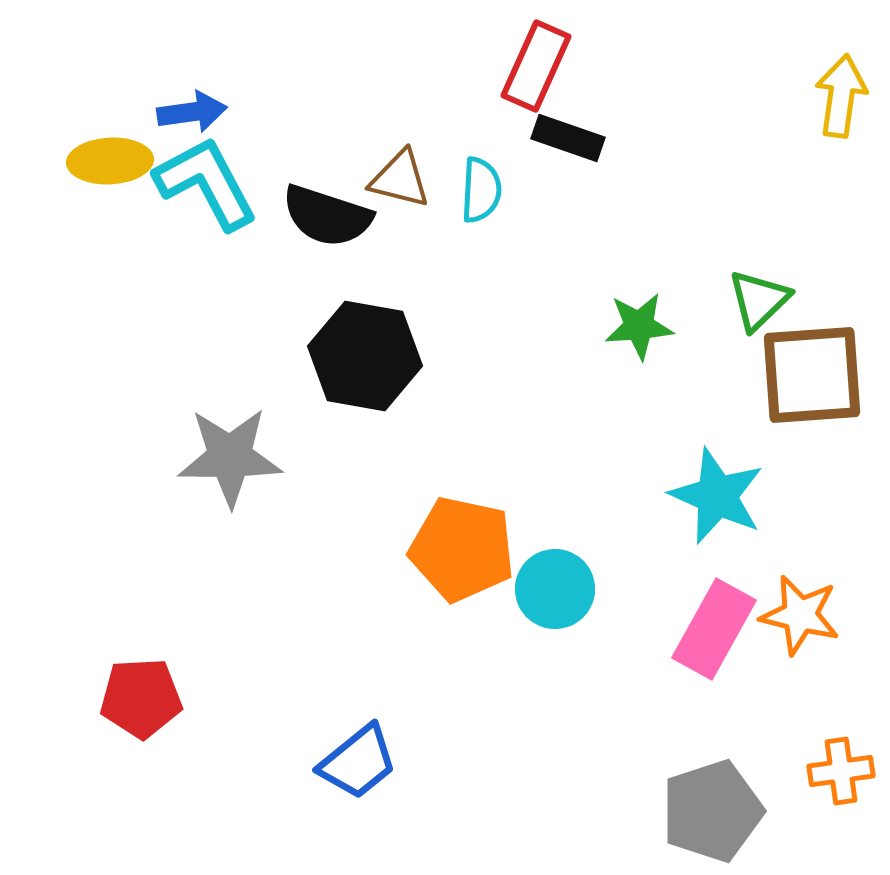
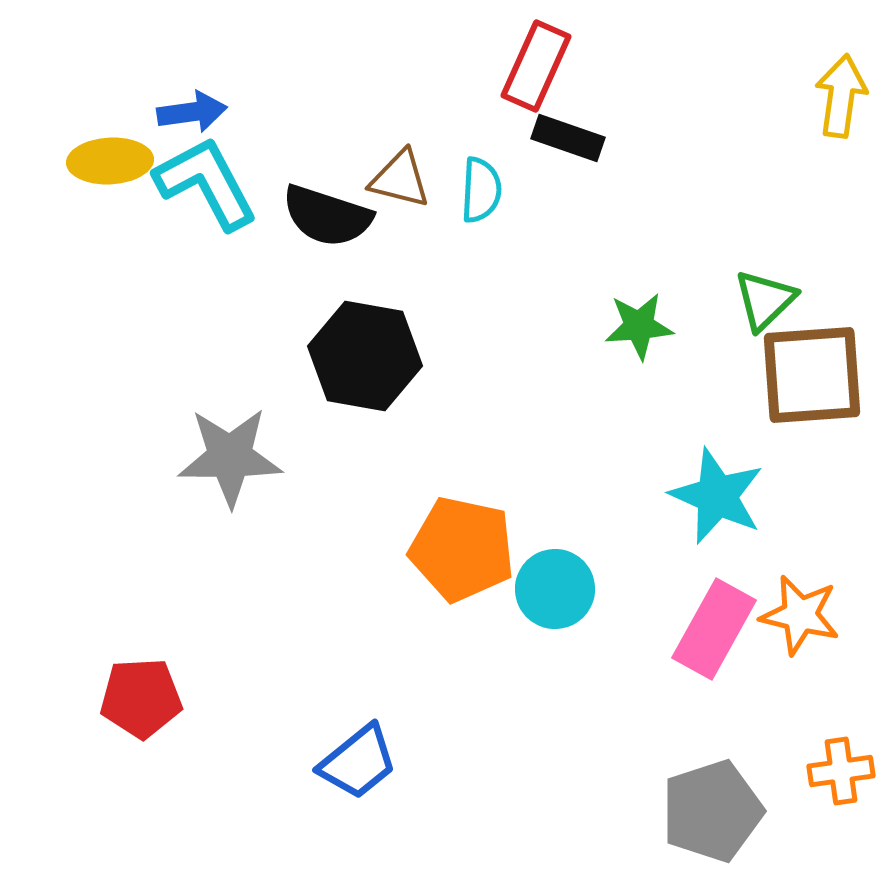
green triangle: moved 6 px right
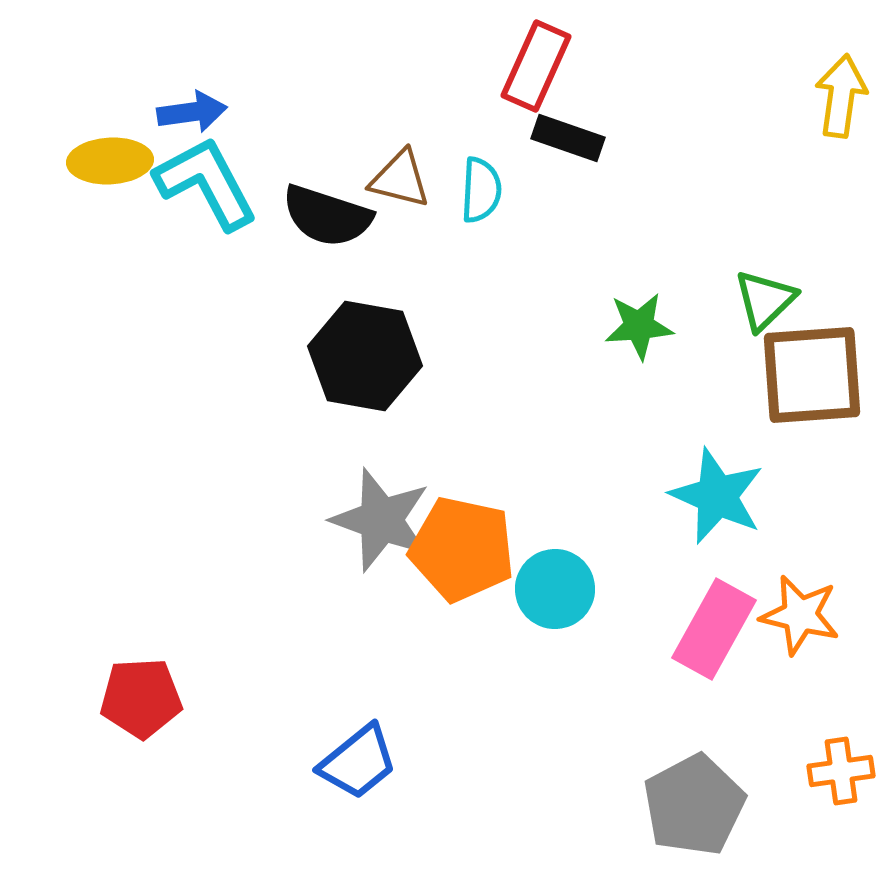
gray star: moved 151 px right, 63 px down; rotated 20 degrees clockwise
gray pentagon: moved 18 px left, 6 px up; rotated 10 degrees counterclockwise
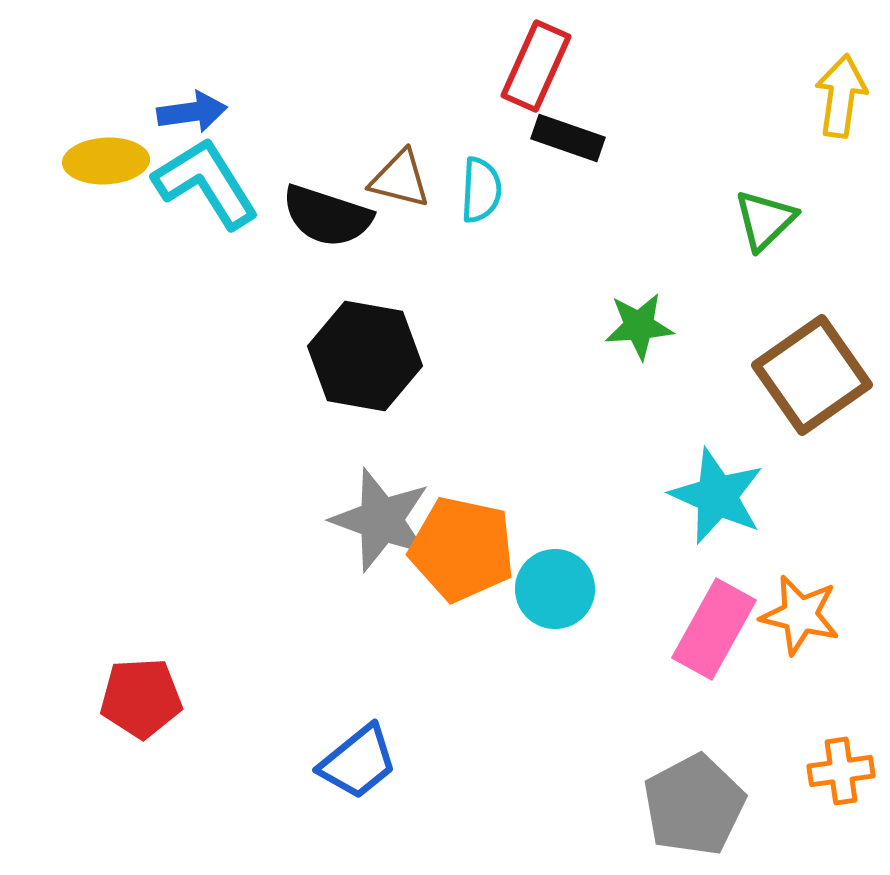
yellow ellipse: moved 4 px left
cyan L-shape: rotated 4 degrees counterclockwise
green triangle: moved 80 px up
brown square: rotated 31 degrees counterclockwise
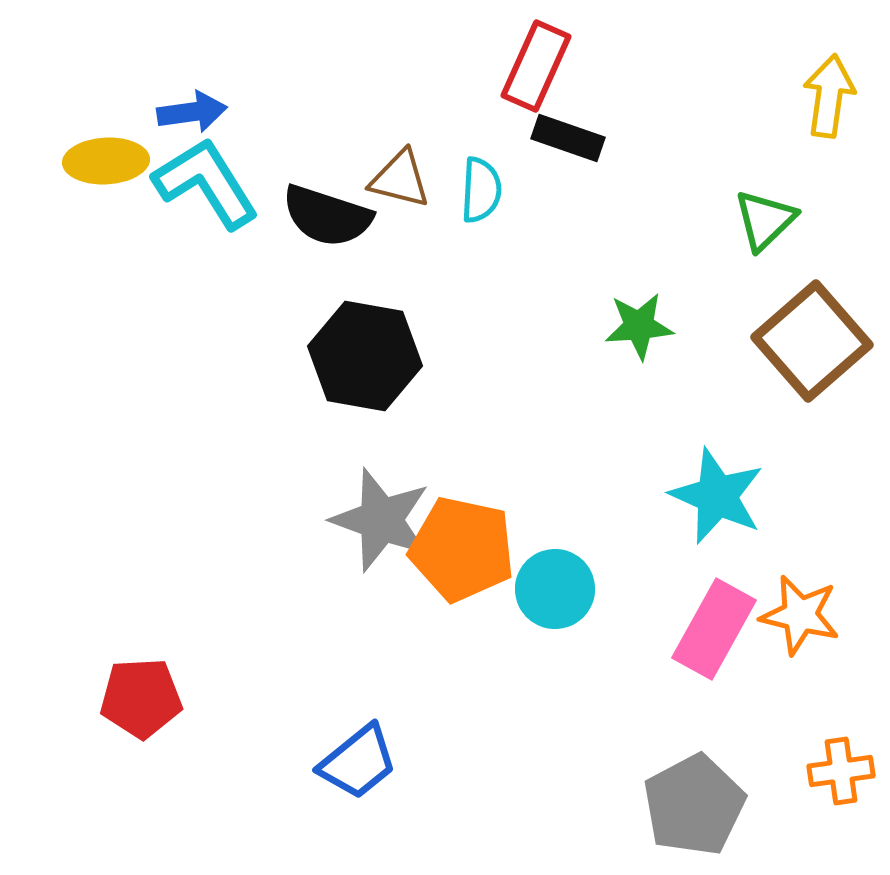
yellow arrow: moved 12 px left
brown square: moved 34 px up; rotated 6 degrees counterclockwise
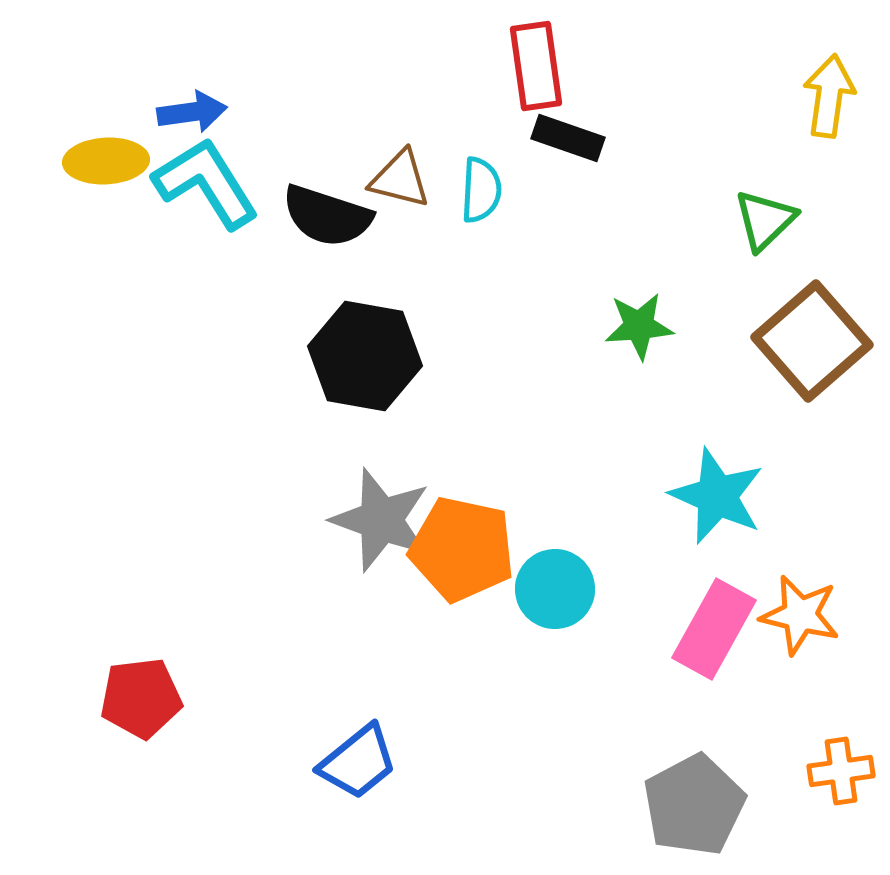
red rectangle: rotated 32 degrees counterclockwise
red pentagon: rotated 4 degrees counterclockwise
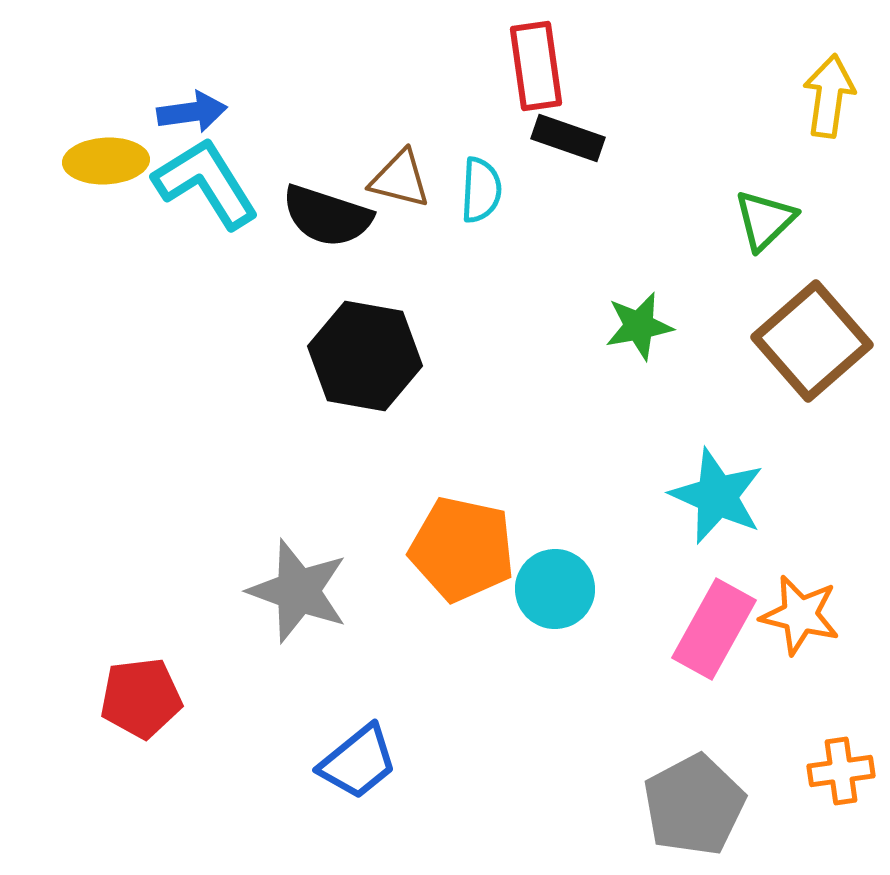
green star: rotated 6 degrees counterclockwise
gray star: moved 83 px left, 71 px down
